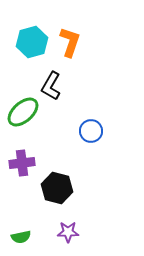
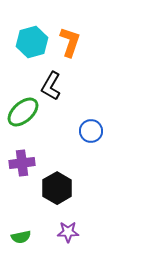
black hexagon: rotated 16 degrees clockwise
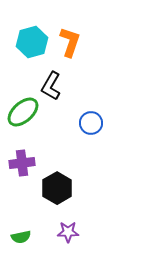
blue circle: moved 8 px up
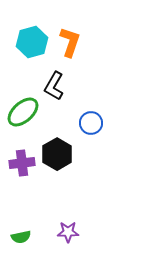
black L-shape: moved 3 px right
black hexagon: moved 34 px up
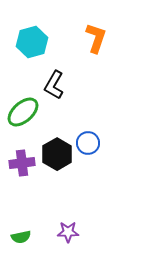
orange L-shape: moved 26 px right, 4 px up
black L-shape: moved 1 px up
blue circle: moved 3 px left, 20 px down
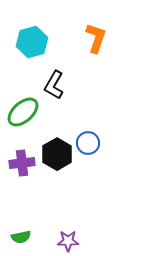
purple star: moved 9 px down
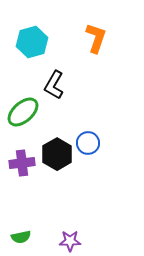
purple star: moved 2 px right
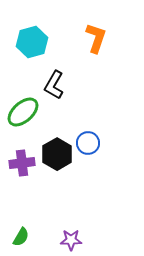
green semicircle: rotated 48 degrees counterclockwise
purple star: moved 1 px right, 1 px up
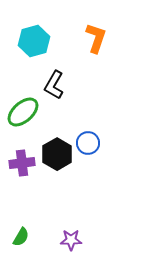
cyan hexagon: moved 2 px right, 1 px up
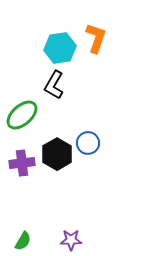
cyan hexagon: moved 26 px right, 7 px down; rotated 8 degrees clockwise
green ellipse: moved 1 px left, 3 px down
green semicircle: moved 2 px right, 4 px down
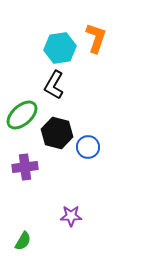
blue circle: moved 4 px down
black hexagon: moved 21 px up; rotated 16 degrees counterclockwise
purple cross: moved 3 px right, 4 px down
purple star: moved 24 px up
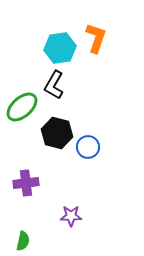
green ellipse: moved 8 px up
purple cross: moved 1 px right, 16 px down
green semicircle: rotated 18 degrees counterclockwise
